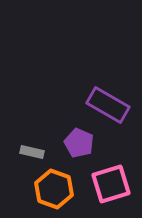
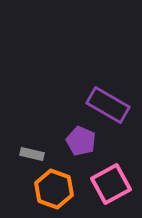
purple pentagon: moved 2 px right, 2 px up
gray rectangle: moved 2 px down
pink square: rotated 12 degrees counterclockwise
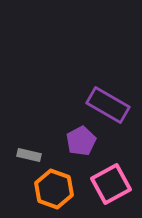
purple pentagon: rotated 20 degrees clockwise
gray rectangle: moved 3 px left, 1 px down
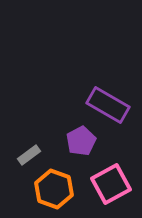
gray rectangle: rotated 50 degrees counterclockwise
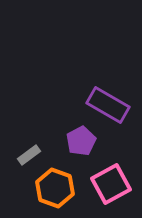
orange hexagon: moved 1 px right, 1 px up
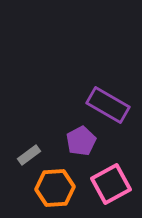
orange hexagon: rotated 24 degrees counterclockwise
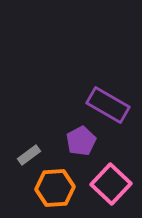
pink square: rotated 18 degrees counterclockwise
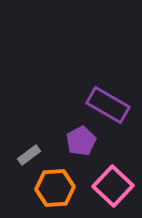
pink square: moved 2 px right, 2 px down
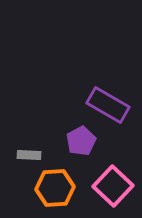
gray rectangle: rotated 40 degrees clockwise
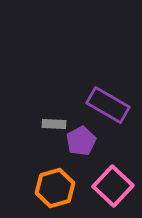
gray rectangle: moved 25 px right, 31 px up
orange hexagon: rotated 12 degrees counterclockwise
